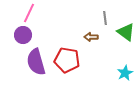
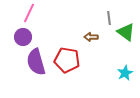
gray line: moved 4 px right
purple circle: moved 2 px down
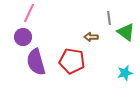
red pentagon: moved 5 px right, 1 px down
cyan star: rotated 14 degrees clockwise
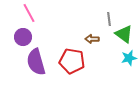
pink line: rotated 54 degrees counterclockwise
gray line: moved 1 px down
green triangle: moved 2 px left, 2 px down
brown arrow: moved 1 px right, 2 px down
cyan star: moved 4 px right, 15 px up
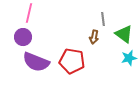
pink line: rotated 42 degrees clockwise
gray line: moved 6 px left
brown arrow: moved 2 px right, 2 px up; rotated 80 degrees counterclockwise
purple semicircle: rotated 52 degrees counterclockwise
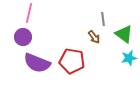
brown arrow: rotated 48 degrees counterclockwise
purple semicircle: moved 1 px right, 1 px down
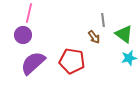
gray line: moved 1 px down
purple circle: moved 2 px up
purple semicircle: moved 4 px left; rotated 116 degrees clockwise
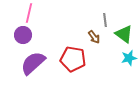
gray line: moved 2 px right
red pentagon: moved 1 px right, 2 px up
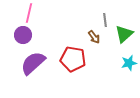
green triangle: rotated 42 degrees clockwise
cyan star: moved 5 px down
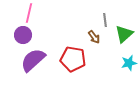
purple semicircle: moved 3 px up
